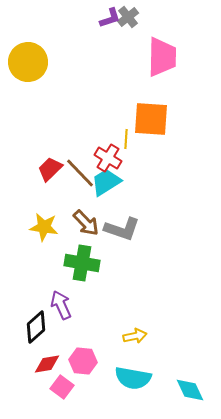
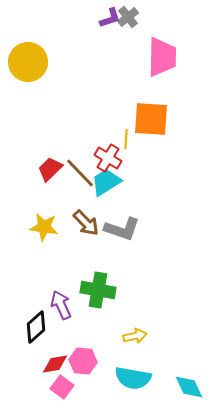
green cross: moved 16 px right, 27 px down
red diamond: moved 8 px right
cyan diamond: moved 1 px left, 3 px up
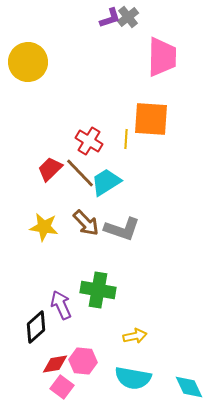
red cross: moved 19 px left, 17 px up
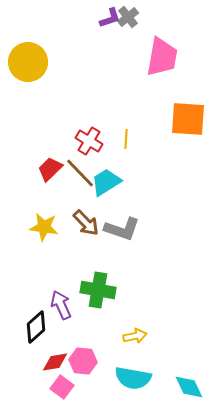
pink trapezoid: rotated 9 degrees clockwise
orange square: moved 37 px right
red diamond: moved 2 px up
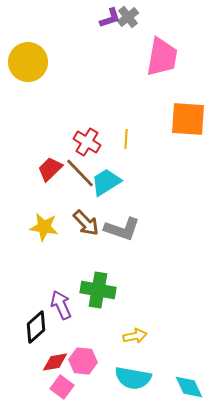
red cross: moved 2 px left, 1 px down
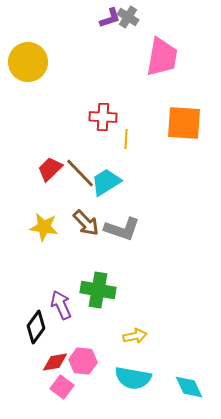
gray cross: rotated 20 degrees counterclockwise
orange square: moved 4 px left, 4 px down
red cross: moved 16 px right, 25 px up; rotated 28 degrees counterclockwise
black diamond: rotated 12 degrees counterclockwise
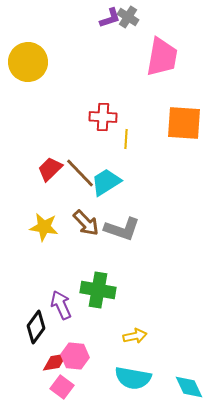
pink hexagon: moved 8 px left, 5 px up
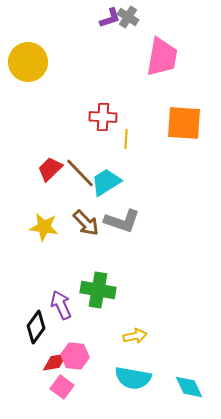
gray L-shape: moved 8 px up
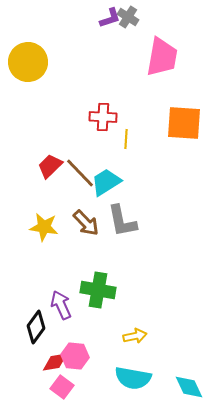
red trapezoid: moved 3 px up
gray L-shape: rotated 60 degrees clockwise
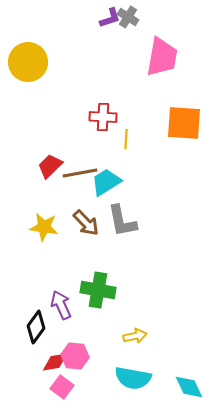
brown line: rotated 56 degrees counterclockwise
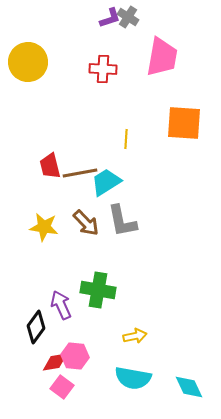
red cross: moved 48 px up
red trapezoid: rotated 60 degrees counterclockwise
